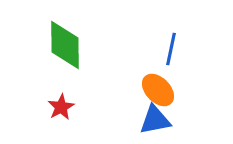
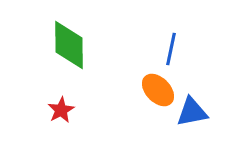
green diamond: moved 4 px right
red star: moved 3 px down
blue triangle: moved 37 px right, 8 px up
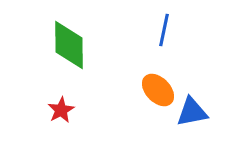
blue line: moved 7 px left, 19 px up
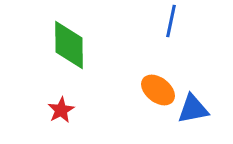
blue line: moved 7 px right, 9 px up
orange ellipse: rotated 8 degrees counterclockwise
blue triangle: moved 1 px right, 3 px up
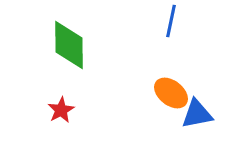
orange ellipse: moved 13 px right, 3 px down
blue triangle: moved 4 px right, 5 px down
